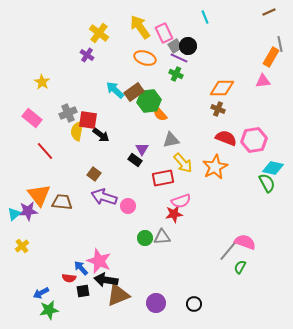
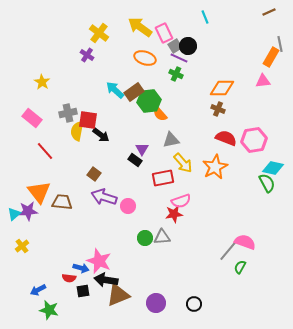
yellow arrow at (140, 27): rotated 20 degrees counterclockwise
gray cross at (68, 113): rotated 12 degrees clockwise
orange triangle at (39, 195): moved 3 px up
blue arrow at (81, 268): rotated 147 degrees clockwise
blue arrow at (41, 293): moved 3 px left, 3 px up
green star at (49, 310): rotated 24 degrees clockwise
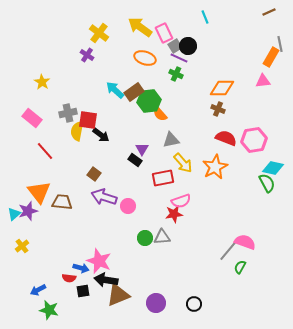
purple star at (28, 211): rotated 12 degrees counterclockwise
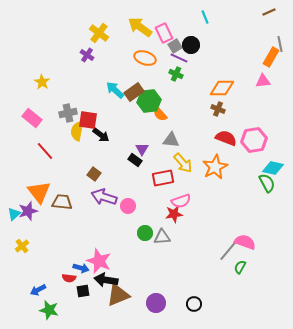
black circle at (188, 46): moved 3 px right, 1 px up
gray triangle at (171, 140): rotated 18 degrees clockwise
green circle at (145, 238): moved 5 px up
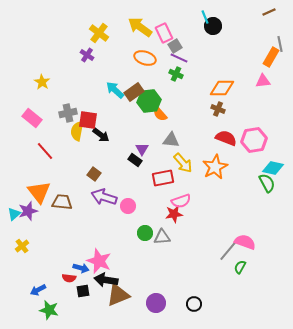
black circle at (191, 45): moved 22 px right, 19 px up
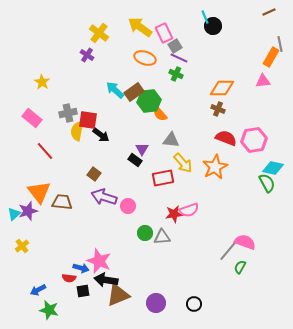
pink semicircle at (181, 201): moved 8 px right, 9 px down
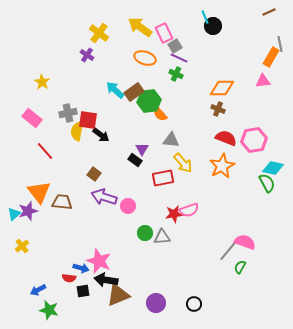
orange star at (215, 167): moved 7 px right, 1 px up
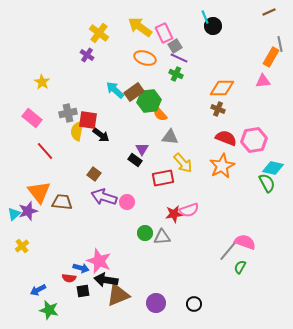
gray triangle at (171, 140): moved 1 px left, 3 px up
pink circle at (128, 206): moved 1 px left, 4 px up
